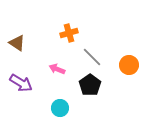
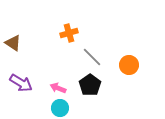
brown triangle: moved 4 px left
pink arrow: moved 1 px right, 19 px down
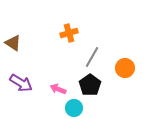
gray line: rotated 75 degrees clockwise
orange circle: moved 4 px left, 3 px down
pink arrow: moved 1 px down
cyan circle: moved 14 px right
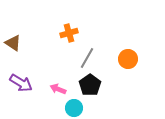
gray line: moved 5 px left, 1 px down
orange circle: moved 3 px right, 9 px up
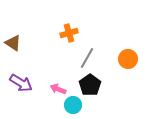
cyan circle: moved 1 px left, 3 px up
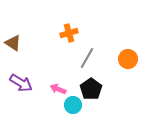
black pentagon: moved 1 px right, 4 px down
